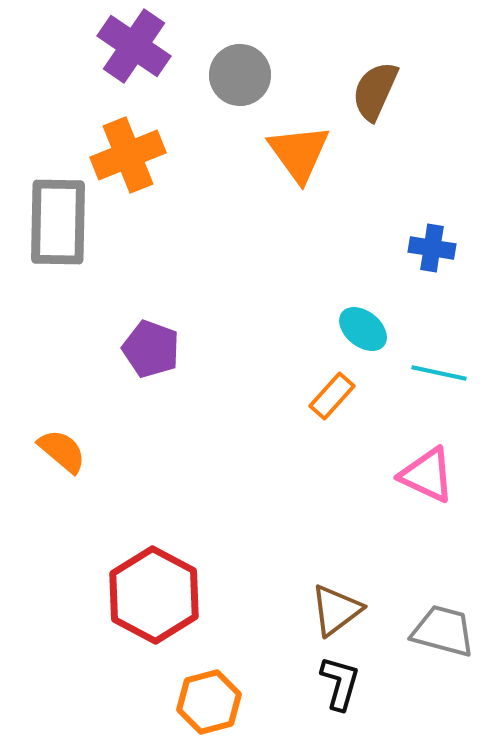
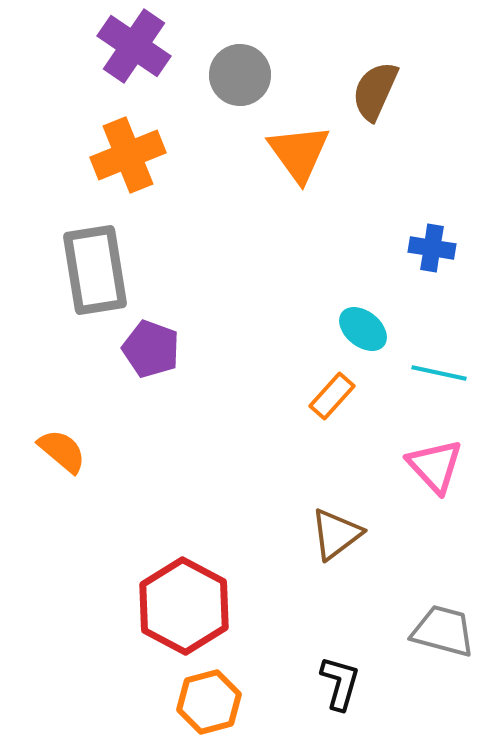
gray rectangle: moved 37 px right, 48 px down; rotated 10 degrees counterclockwise
pink triangle: moved 8 px right, 9 px up; rotated 22 degrees clockwise
red hexagon: moved 30 px right, 11 px down
brown triangle: moved 76 px up
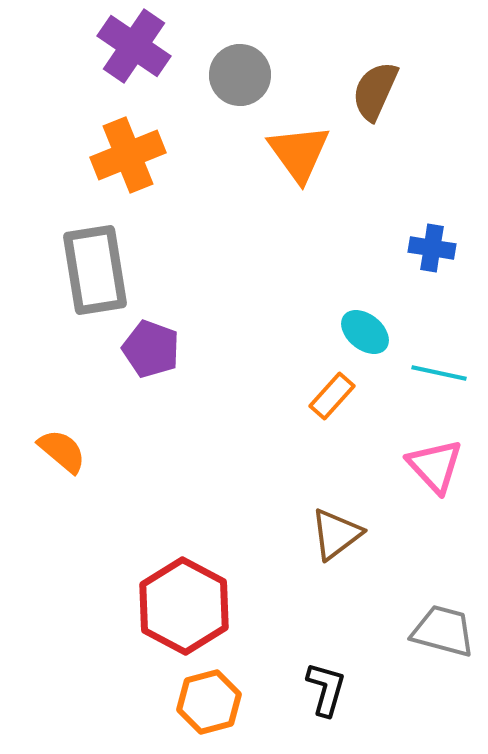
cyan ellipse: moved 2 px right, 3 px down
black L-shape: moved 14 px left, 6 px down
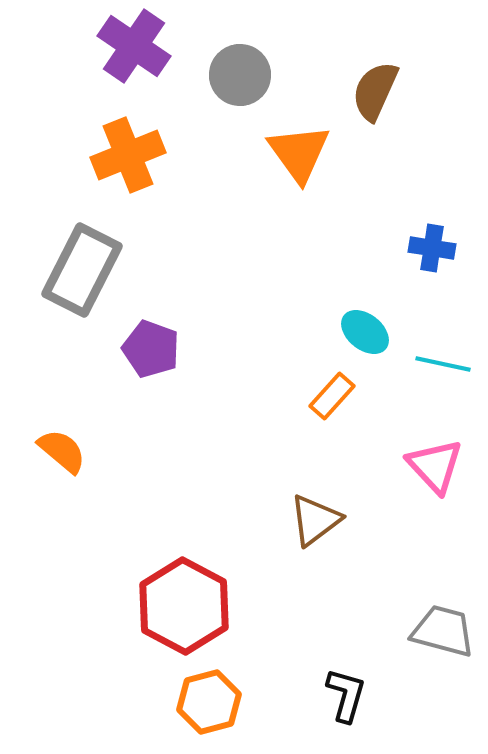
gray rectangle: moved 13 px left; rotated 36 degrees clockwise
cyan line: moved 4 px right, 9 px up
brown triangle: moved 21 px left, 14 px up
black L-shape: moved 20 px right, 6 px down
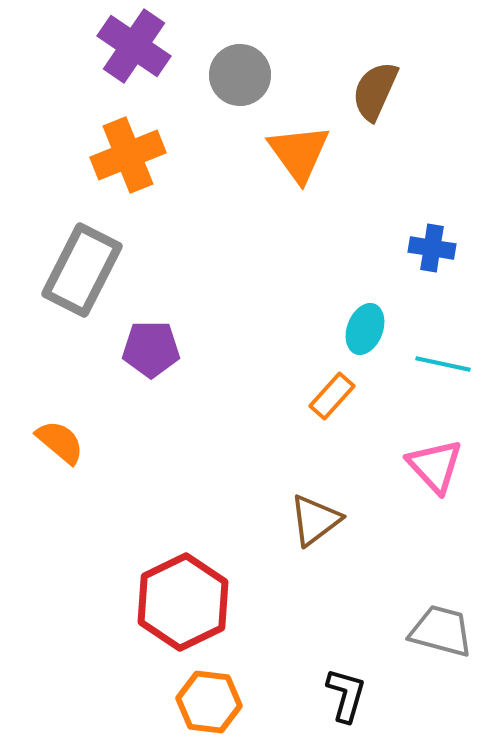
cyan ellipse: moved 3 px up; rotated 72 degrees clockwise
purple pentagon: rotated 20 degrees counterclockwise
orange semicircle: moved 2 px left, 9 px up
red hexagon: moved 1 px left, 4 px up; rotated 6 degrees clockwise
gray trapezoid: moved 2 px left
orange hexagon: rotated 22 degrees clockwise
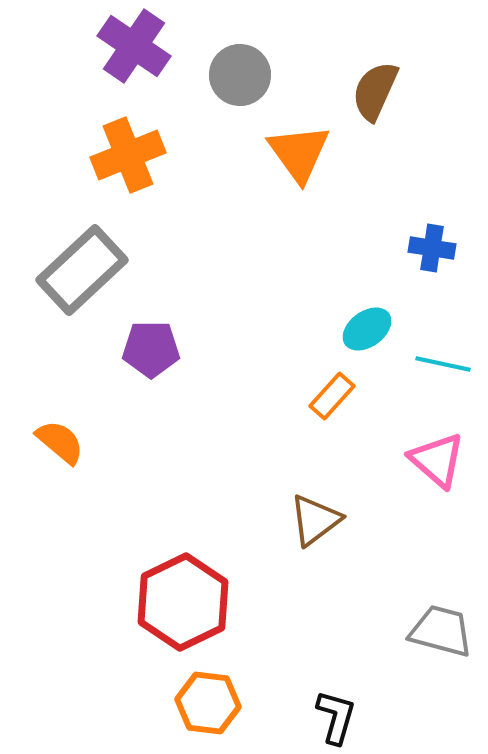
gray rectangle: rotated 20 degrees clockwise
cyan ellipse: moved 2 px right; rotated 33 degrees clockwise
pink triangle: moved 2 px right, 6 px up; rotated 6 degrees counterclockwise
black L-shape: moved 10 px left, 22 px down
orange hexagon: moved 1 px left, 1 px down
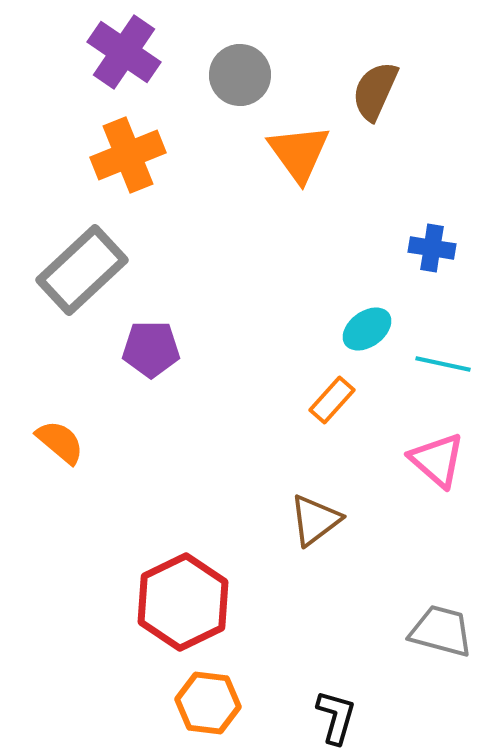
purple cross: moved 10 px left, 6 px down
orange rectangle: moved 4 px down
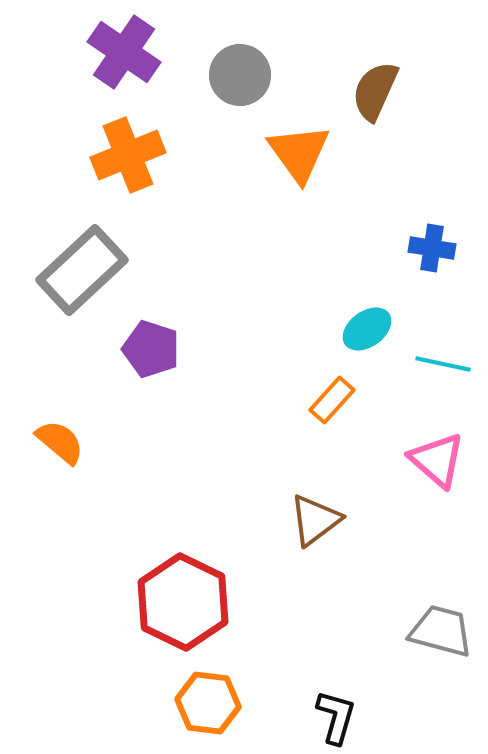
purple pentagon: rotated 18 degrees clockwise
red hexagon: rotated 8 degrees counterclockwise
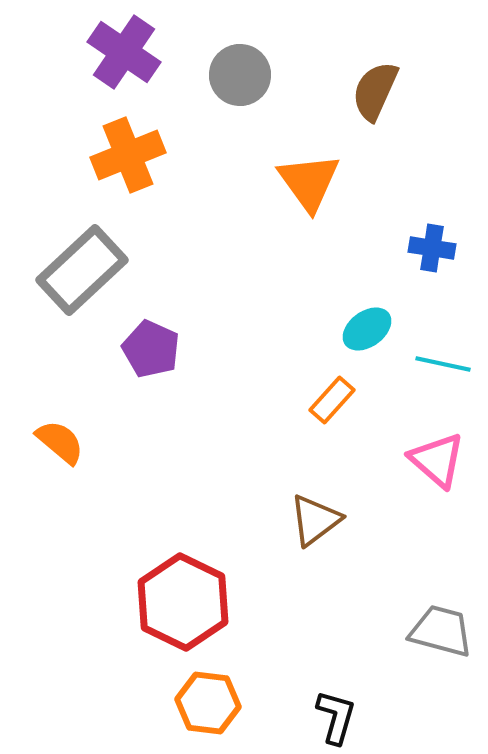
orange triangle: moved 10 px right, 29 px down
purple pentagon: rotated 6 degrees clockwise
